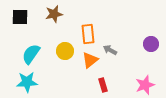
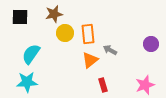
yellow circle: moved 18 px up
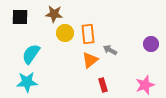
brown star: rotated 18 degrees clockwise
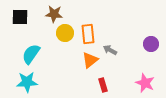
pink star: moved 2 px up; rotated 30 degrees counterclockwise
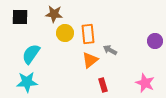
purple circle: moved 4 px right, 3 px up
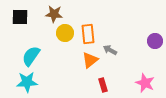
cyan semicircle: moved 2 px down
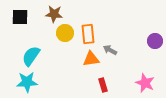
orange triangle: moved 1 px right, 1 px up; rotated 30 degrees clockwise
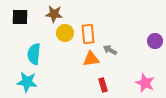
cyan semicircle: moved 3 px right, 2 px up; rotated 30 degrees counterclockwise
cyan star: rotated 10 degrees clockwise
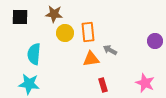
orange rectangle: moved 2 px up
cyan star: moved 2 px right, 2 px down
